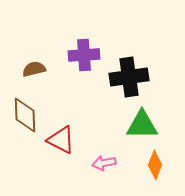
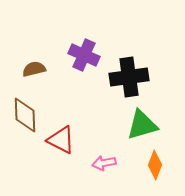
purple cross: rotated 28 degrees clockwise
green triangle: rotated 16 degrees counterclockwise
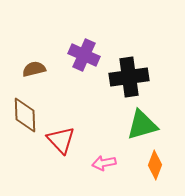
red triangle: rotated 20 degrees clockwise
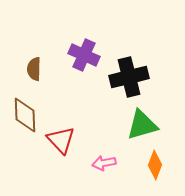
brown semicircle: rotated 75 degrees counterclockwise
black cross: rotated 6 degrees counterclockwise
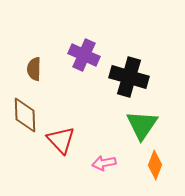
black cross: rotated 30 degrees clockwise
green triangle: rotated 40 degrees counterclockwise
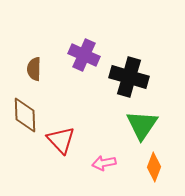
orange diamond: moved 1 px left, 2 px down
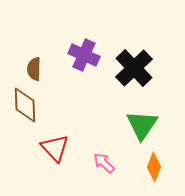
black cross: moved 5 px right, 9 px up; rotated 30 degrees clockwise
brown diamond: moved 10 px up
red triangle: moved 6 px left, 8 px down
pink arrow: rotated 55 degrees clockwise
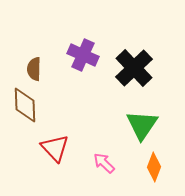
purple cross: moved 1 px left
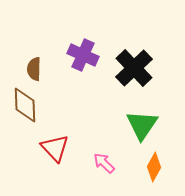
orange diamond: rotated 8 degrees clockwise
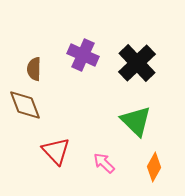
black cross: moved 3 px right, 5 px up
brown diamond: rotated 18 degrees counterclockwise
green triangle: moved 6 px left, 4 px up; rotated 20 degrees counterclockwise
red triangle: moved 1 px right, 3 px down
